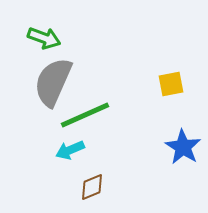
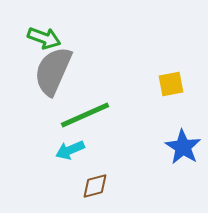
gray semicircle: moved 11 px up
brown diamond: moved 3 px right, 1 px up; rotated 8 degrees clockwise
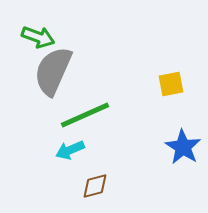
green arrow: moved 6 px left, 1 px up
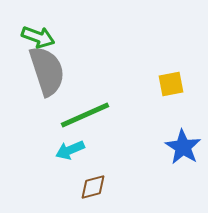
gray semicircle: moved 6 px left; rotated 138 degrees clockwise
brown diamond: moved 2 px left, 1 px down
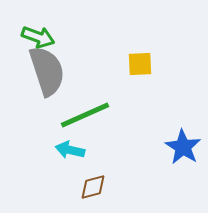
yellow square: moved 31 px left, 20 px up; rotated 8 degrees clockwise
cyan arrow: rotated 36 degrees clockwise
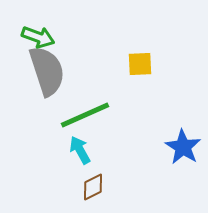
cyan arrow: moved 10 px right; rotated 48 degrees clockwise
brown diamond: rotated 12 degrees counterclockwise
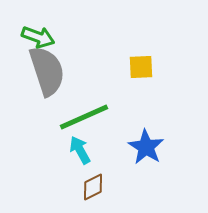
yellow square: moved 1 px right, 3 px down
green line: moved 1 px left, 2 px down
blue star: moved 37 px left
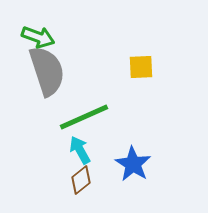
blue star: moved 13 px left, 17 px down
brown diamond: moved 12 px left, 7 px up; rotated 12 degrees counterclockwise
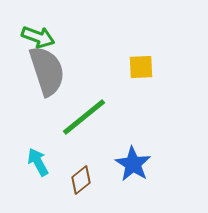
green line: rotated 15 degrees counterclockwise
cyan arrow: moved 42 px left, 12 px down
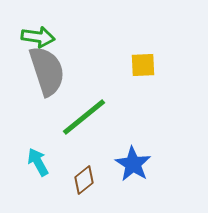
green arrow: rotated 12 degrees counterclockwise
yellow square: moved 2 px right, 2 px up
brown diamond: moved 3 px right
